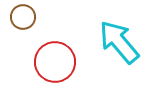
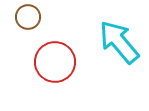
brown circle: moved 5 px right
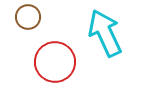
cyan arrow: moved 14 px left, 9 px up; rotated 15 degrees clockwise
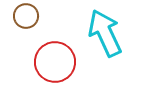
brown circle: moved 2 px left, 1 px up
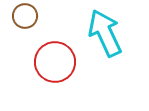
brown circle: moved 1 px left
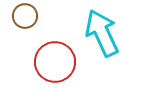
cyan arrow: moved 3 px left
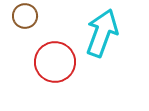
cyan arrow: rotated 45 degrees clockwise
